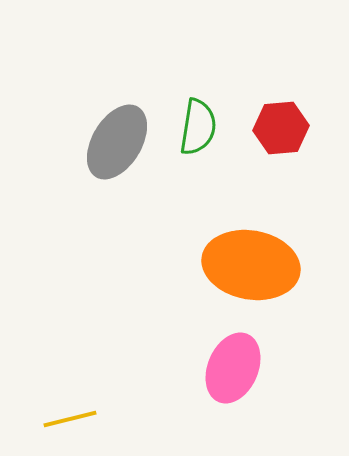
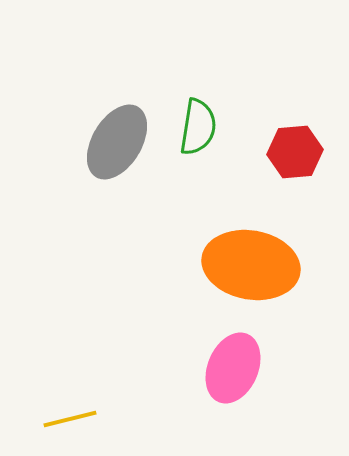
red hexagon: moved 14 px right, 24 px down
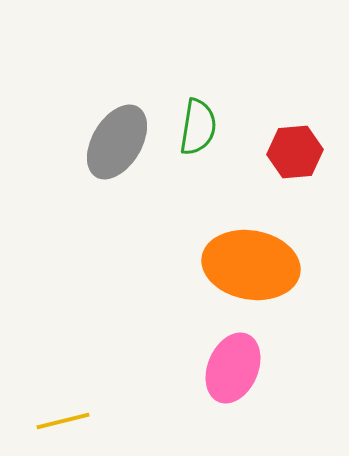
yellow line: moved 7 px left, 2 px down
